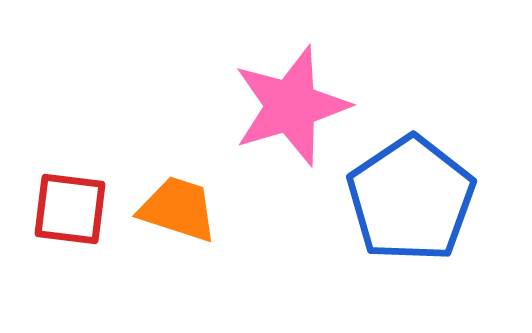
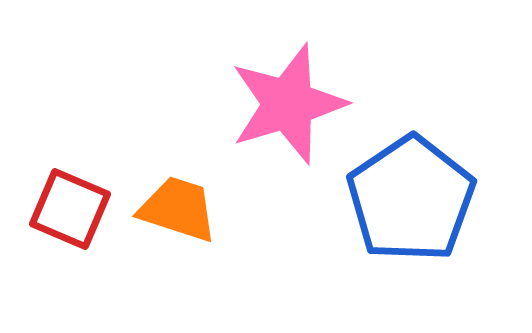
pink star: moved 3 px left, 2 px up
red square: rotated 16 degrees clockwise
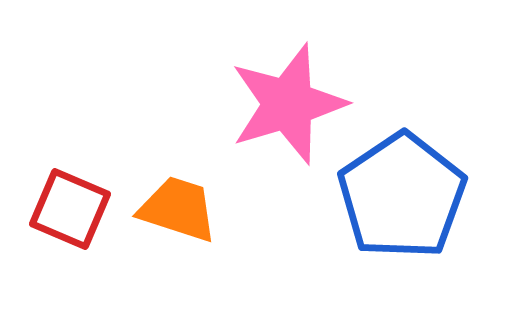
blue pentagon: moved 9 px left, 3 px up
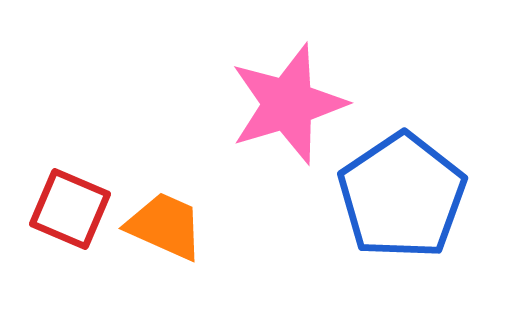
orange trapezoid: moved 13 px left, 17 px down; rotated 6 degrees clockwise
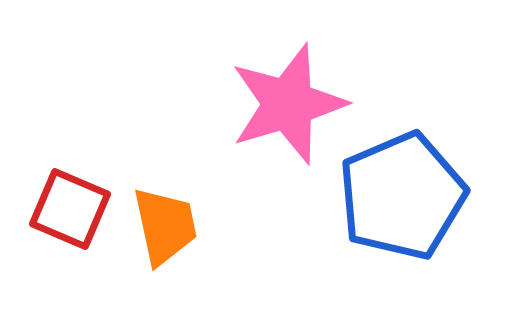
blue pentagon: rotated 11 degrees clockwise
orange trapezoid: rotated 54 degrees clockwise
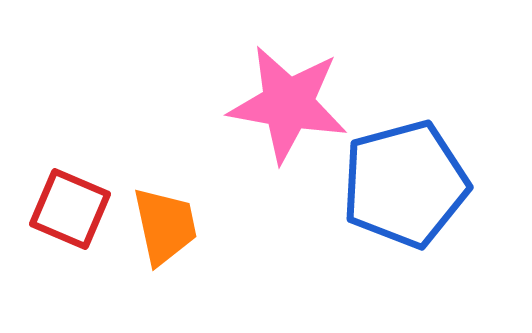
pink star: rotated 27 degrees clockwise
blue pentagon: moved 3 px right, 12 px up; rotated 8 degrees clockwise
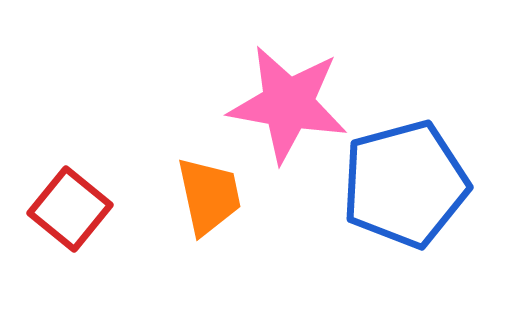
red square: rotated 16 degrees clockwise
orange trapezoid: moved 44 px right, 30 px up
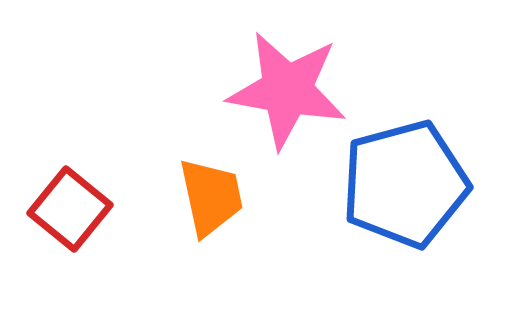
pink star: moved 1 px left, 14 px up
orange trapezoid: moved 2 px right, 1 px down
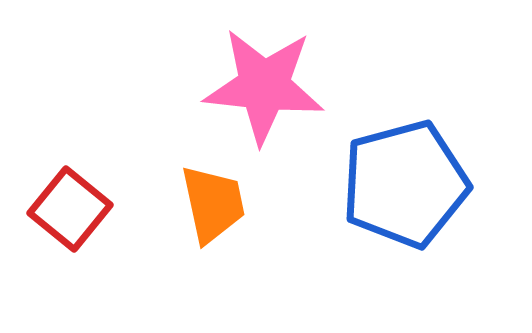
pink star: moved 23 px left, 4 px up; rotated 4 degrees counterclockwise
orange trapezoid: moved 2 px right, 7 px down
